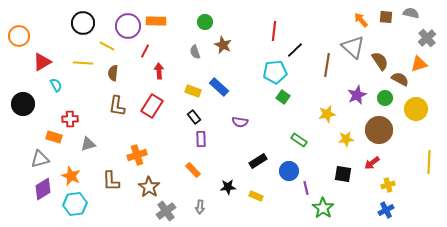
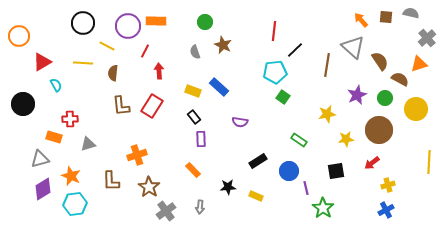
brown L-shape at (117, 106): moved 4 px right; rotated 15 degrees counterclockwise
black square at (343, 174): moved 7 px left, 3 px up; rotated 18 degrees counterclockwise
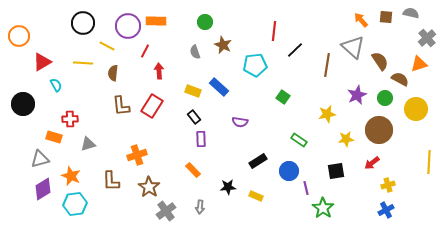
cyan pentagon at (275, 72): moved 20 px left, 7 px up
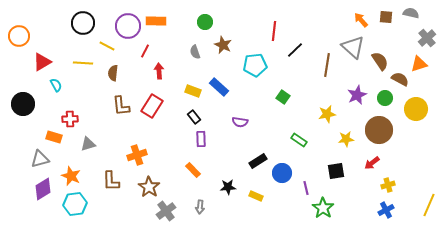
yellow line at (429, 162): moved 43 px down; rotated 20 degrees clockwise
blue circle at (289, 171): moved 7 px left, 2 px down
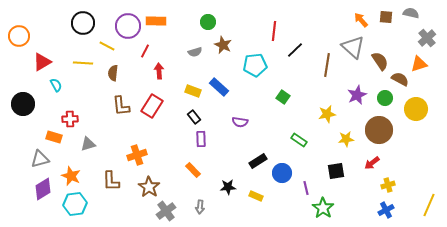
green circle at (205, 22): moved 3 px right
gray semicircle at (195, 52): rotated 88 degrees counterclockwise
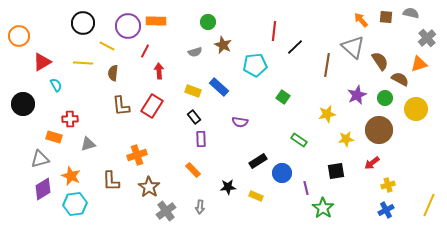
black line at (295, 50): moved 3 px up
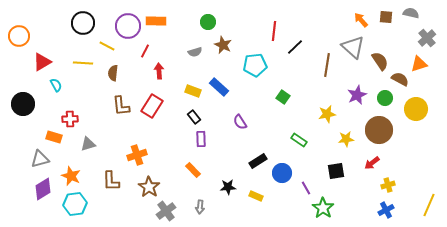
purple semicircle at (240, 122): rotated 49 degrees clockwise
purple line at (306, 188): rotated 16 degrees counterclockwise
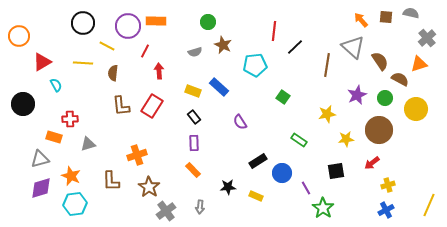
purple rectangle at (201, 139): moved 7 px left, 4 px down
purple diamond at (43, 189): moved 2 px left, 1 px up; rotated 15 degrees clockwise
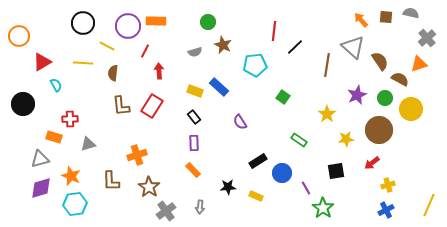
yellow rectangle at (193, 91): moved 2 px right
yellow circle at (416, 109): moved 5 px left
yellow star at (327, 114): rotated 24 degrees counterclockwise
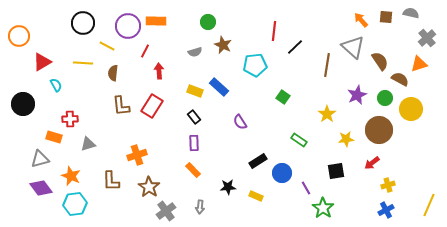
purple diamond at (41, 188): rotated 70 degrees clockwise
